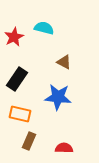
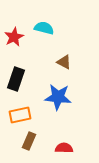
black rectangle: moved 1 px left; rotated 15 degrees counterclockwise
orange rectangle: moved 1 px down; rotated 25 degrees counterclockwise
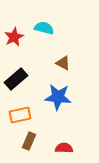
brown triangle: moved 1 px left, 1 px down
black rectangle: rotated 30 degrees clockwise
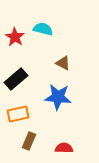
cyan semicircle: moved 1 px left, 1 px down
red star: moved 1 px right; rotated 12 degrees counterclockwise
orange rectangle: moved 2 px left, 1 px up
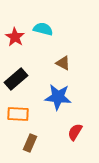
orange rectangle: rotated 15 degrees clockwise
brown rectangle: moved 1 px right, 2 px down
red semicircle: moved 11 px right, 16 px up; rotated 60 degrees counterclockwise
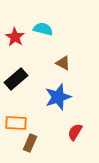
blue star: rotated 24 degrees counterclockwise
orange rectangle: moved 2 px left, 9 px down
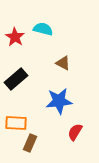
blue star: moved 1 px right, 4 px down; rotated 12 degrees clockwise
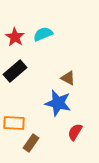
cyan semicircle: moved 5 px down; rotated 36 degrees counterclockwise
brown triangle: moved 5 px right, 15 px down
black rectangle: moved 1 px left, 8 px up
blue star: moved 1 px left, 2 px down; rotated 20 degrees clockwise
orange rectangle: moved 2 px left
brown rectangle: moved 1 px right; rotated 12 degrees clockwise
